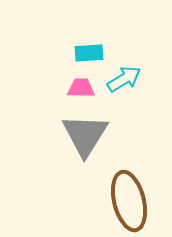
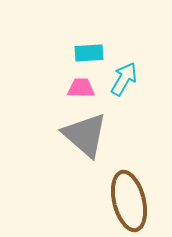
cyan arrow: rotated 28 degrees counterclockwise
gray triangle: rotated 21 degrees counterclockwise
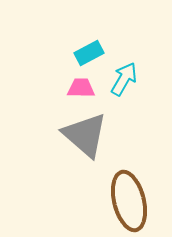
cyan rectangle: rotated 24 degrees counterclockwise
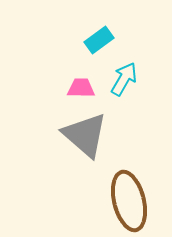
cyan rectangle: moved 10 px right, 13 px up; rotated 8 degrees counterclockwise
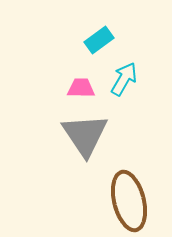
gray triangle: rotated 15 degrees clockwise
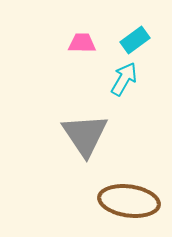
cyan rectangle: moved 36 px right
pink trapezoid: moved 1 px right, 45 px up
brown ellipse: rotated 68 degrees counterclockwise
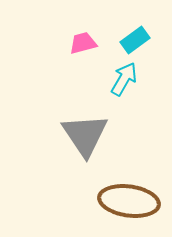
pink trapezoid: moved 1 px right; rotated 16 degrees counterclockwise
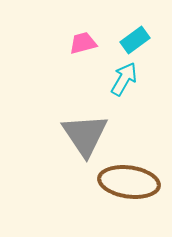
brown ellipse: moved 19 px up
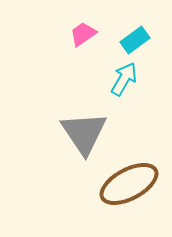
pink trapezoid: moved 9 px up; rotated 20 degrees counterclockwise
gray triangle: moved 1 px left, 2 px up
brown ellipse: moved 2 px down; rotated 36 degrees counterclockwise
